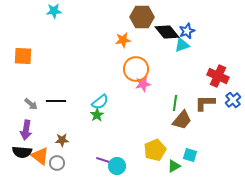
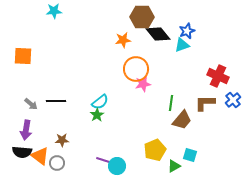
black diamond: moved 9 px left, 2 px down
green line: moved 4 px left
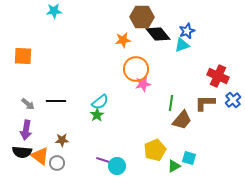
gray arrow: moved 3 px left
cyan square: moved 1 px left, 3 px down
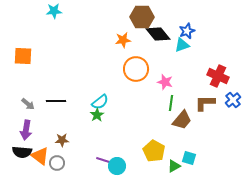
pink star: moved 22 px right, 2 px up; rotated 28 degrees clockwise
yellow pentagon: moved 1 px left, 1 px down; rotated 20 degrees counterclockwise
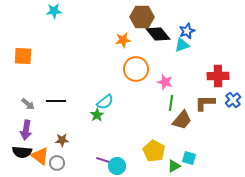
red cross: rotated 25 degrees counterclockwise
cyan semicircle: moved 5 px right
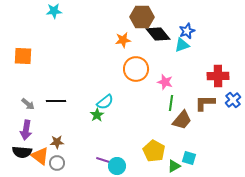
brown star: moved 5 px left, 2 px down
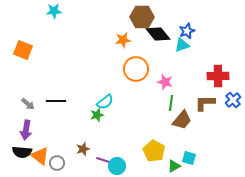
orange square: moved 6 px up; rotated 18 degrees clockwise
green star: rotated 16 degrees clockwise
brown star: moved 26 px right, 7 px down; rotated 16 degrees counterclockwise
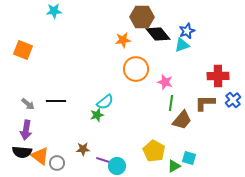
brown star: rotated 16 degrees clockwise
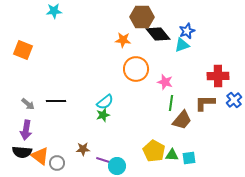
orange star: rotated 14 degrees clockwise
blue cross: moved 1 px right
green star: moved 6 px right
cyan square: rotated 24 degrees counterclockwise
green triangle: moved 2 px left, 11 px up; rotated 32 degrees clockwise
